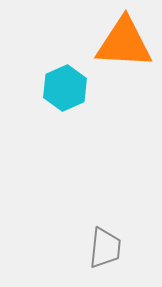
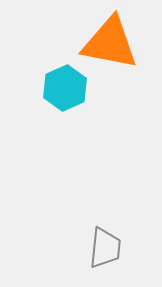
orange triangle: moved 14 px left; rotated 8 degrees clockwise
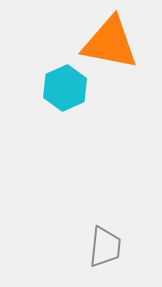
gray trapezoid: moved 1 px up
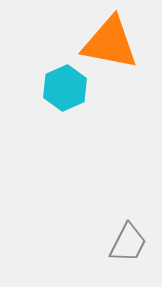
gray trapezoid: moved 23 px right, 4 px up; rotated 21 degrees clockwise
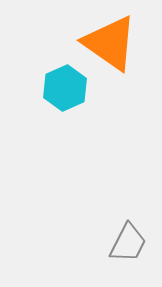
orange triangle: rotated 24 degrees clockwise
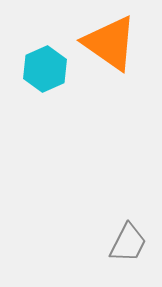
cyan hexagon: moved 20 px left, 19 px up
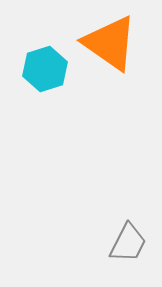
cyan hexagon: rotated 6 degrees clockwise
